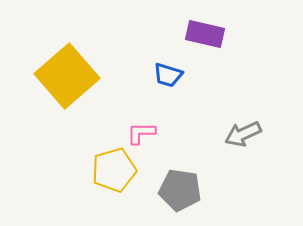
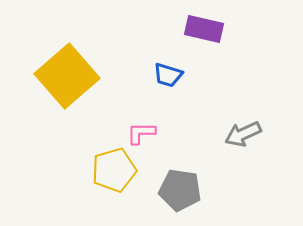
purple rectangle: moved 1 px left, 5 px up
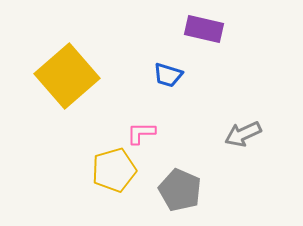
gray pentagon: rotated 15 degrees clockwise
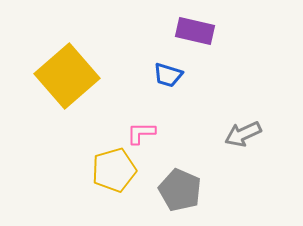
purple rectangle: moved 9 px left, 2 px down
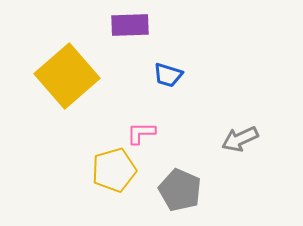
purple rectangle: moved 65 px left, 6 px up; rotated 15 degrees counterclockwise
gray arrow: moved 3 px left, 5 px down
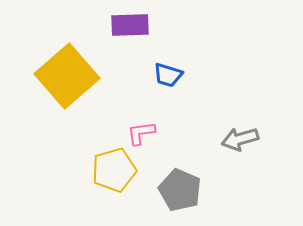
pink L-shape: rotated 8 degrees counterclockwise
gray arrow: rotated 9 degrees clockwise
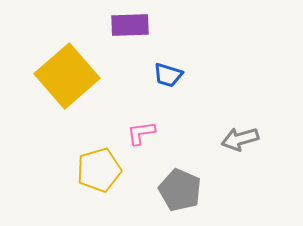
yellow pentagon: moved 15 px left
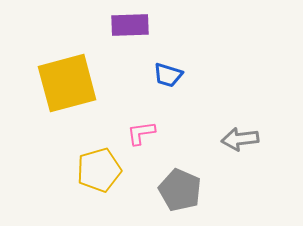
yellow square: moved 7 px down; rotated 26 degrees clockwise
gray arrow: rotated 9 degrees clockwise
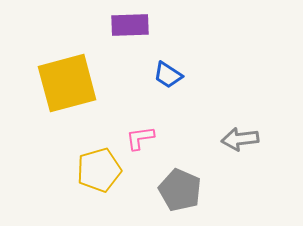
blue trapezoid: rotated 16 degrees clockwise
pink L-shape: moved 1 px left, 5 px down
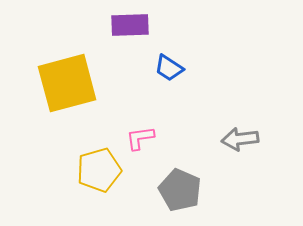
blue trapezoid: moved 1 px right, 7 px up
